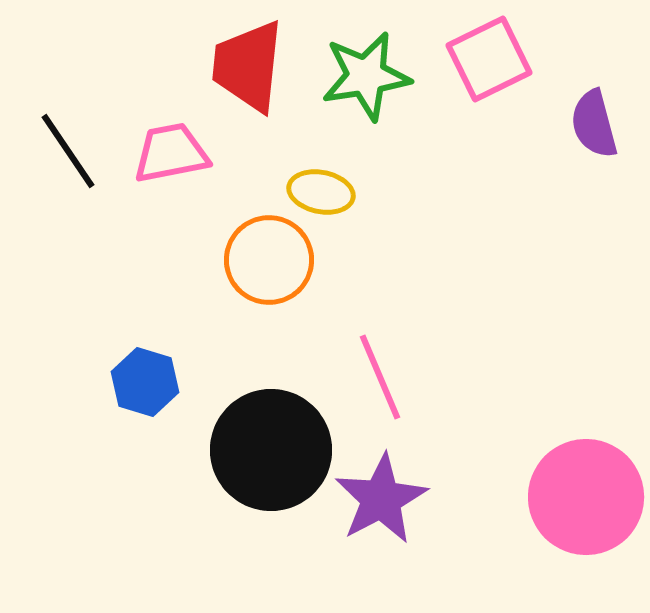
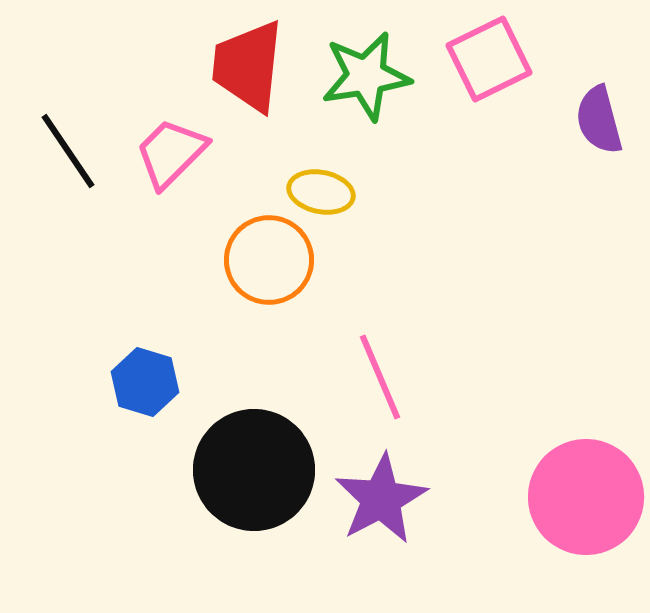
purple semicircle: moved 5 px right, 4 px up
pink trapezoid: rotated 34 degrees counterclockwise
black circle: moved 17 px left, 20 px down
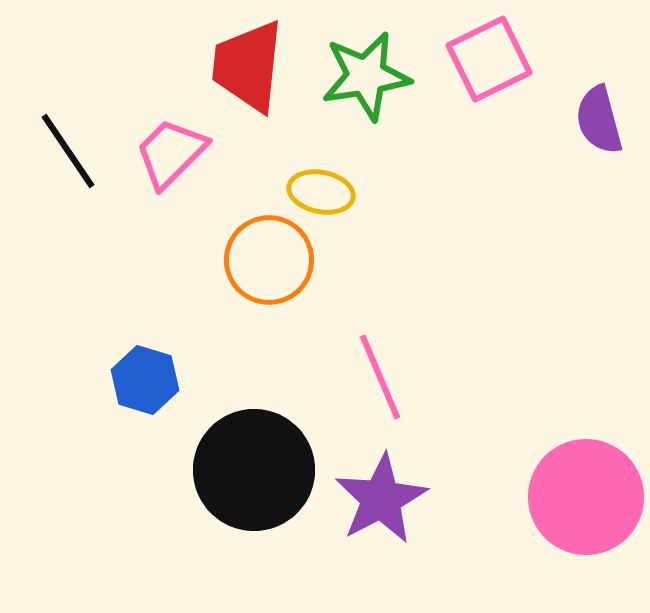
blue hexagon: moved 2 px up
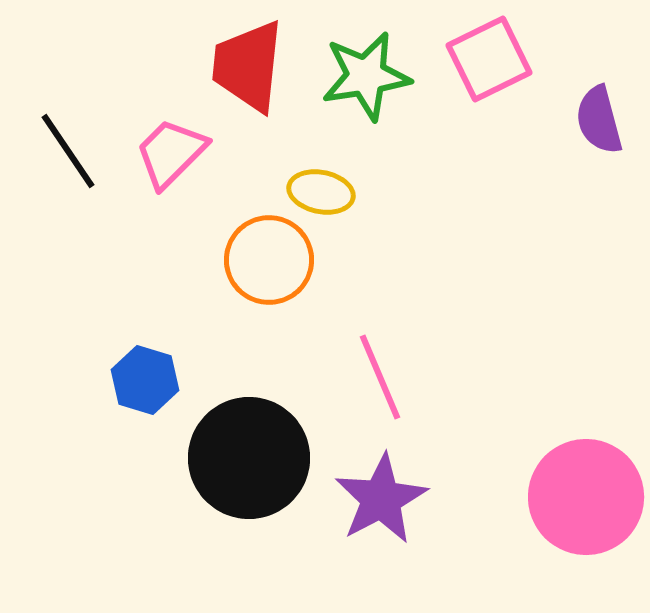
black circle: moved 5 px left, 12 px up
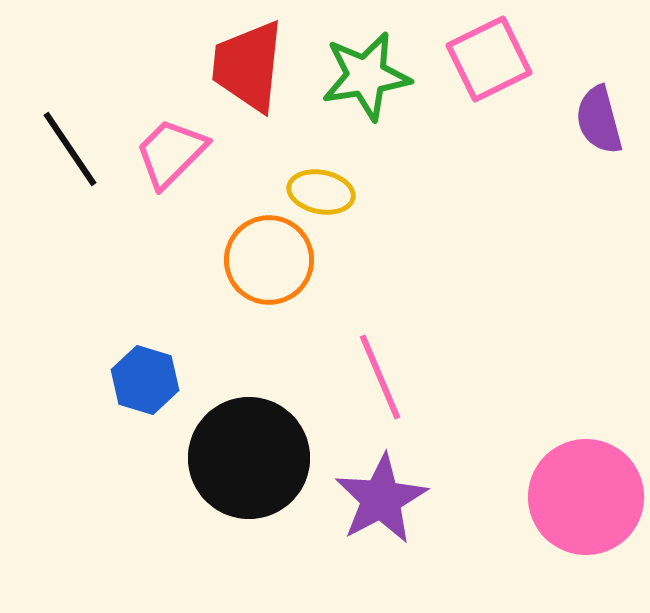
black line: moved 2 px right, 2 px up
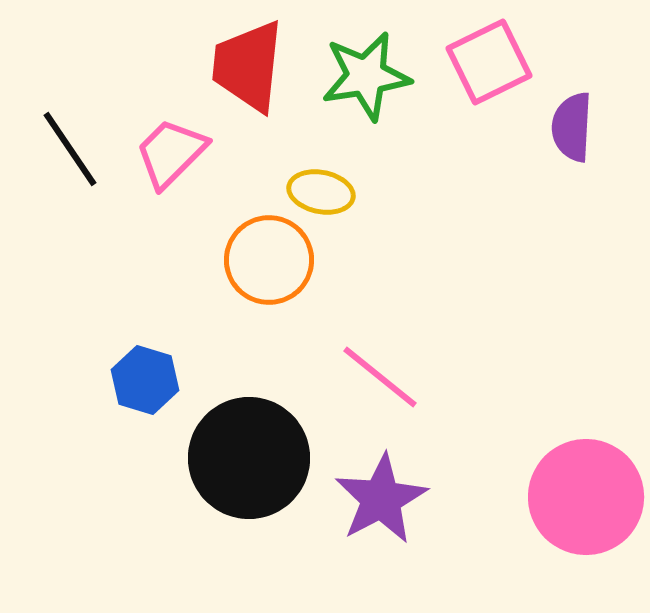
pink square: moved 3 px down
purple semicircle: moved 27 px left, 7 px down; rotated 18 degrees clockwise
pink line: rotated 28 degrees counterclockwise
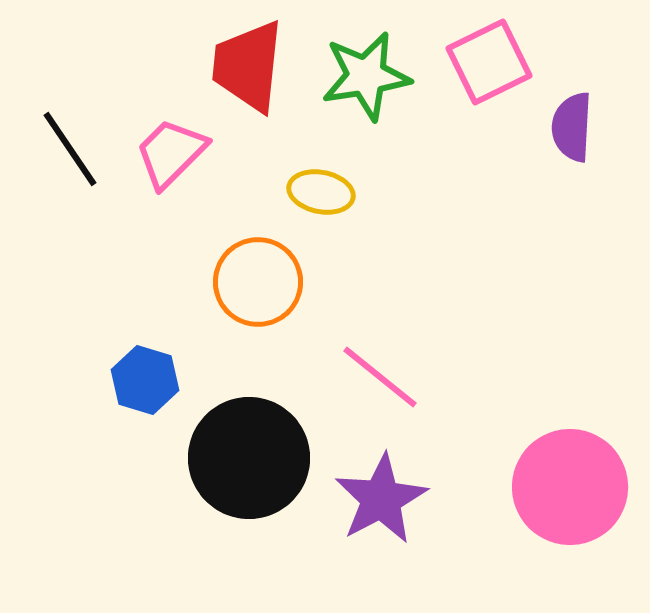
orange circle: moved 11 px left, 22 px down
pink circle: moved 16 px left, 10 px up
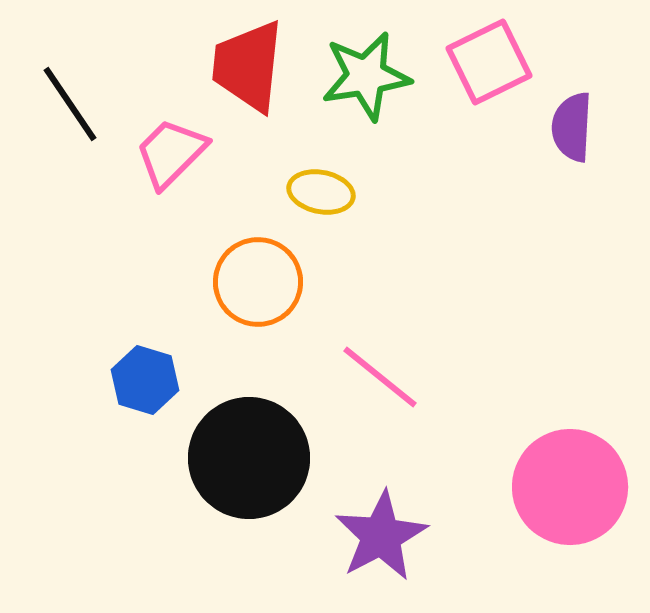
black line: moved 45 px up
purple star: moved 37 px down
